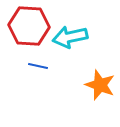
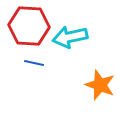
blue line: moved 4 px left, 3 px up
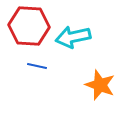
cyan arrow: moved 3 px right
blue line: moved 3 px right, 3 px down
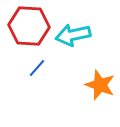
cyan arrow: moved 2 px up
blue line: moved 2 px down; rotated 60 degrees counterclockwise
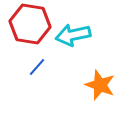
red hexagon: moved 1 px right, 2 px up; rotated 6 degrees clockwise
blue line: moved 1 px up
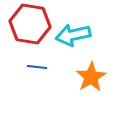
blue line: rotated 54 degrees clockwise
orange star: moved 9 px left, 8 px up; rotated 20 degrees clockwise
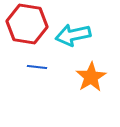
red hexagon: moved 3 px left
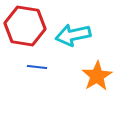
red hexagon: moved 2 px left, 2 px down
orange star: moved 6 px right, 1 px up
